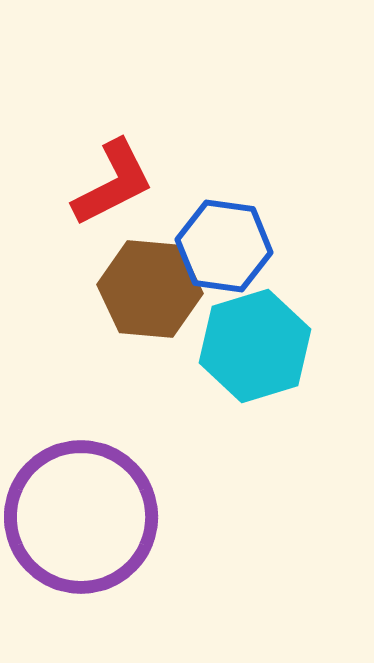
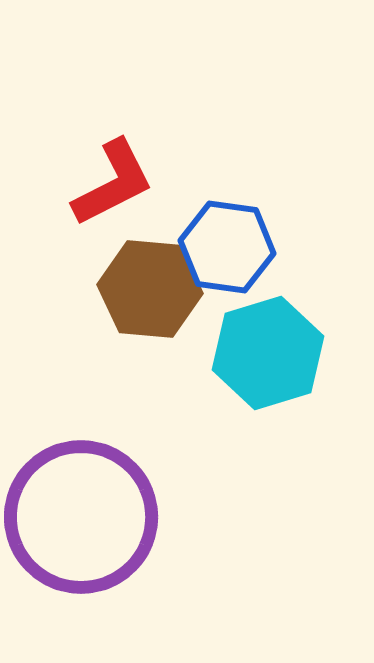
blue hexagon: moved 3 px right, 1 px down
cyan hexagon: moved 13 px right, 7 px down
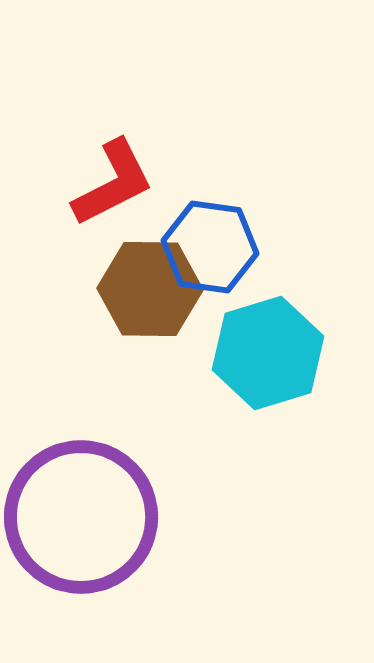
blue hexagon: moved 17 px left
brown hexagon: rotated 4 degrees counterclockwise
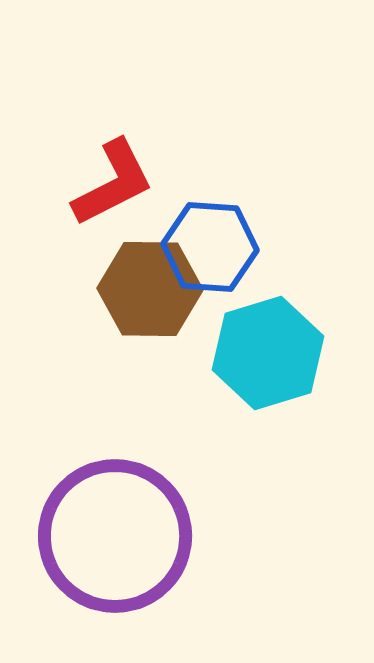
blue hexagon: rotated 4 degrees counterclockwise
purple circle: moved 34 px right, 19 px down
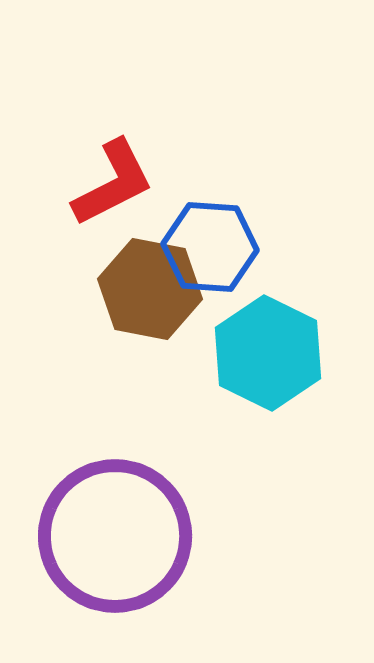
brown hexagon: rotated 10 degrees clockwise
cyan hexagon: rotated 17 degrees counterclockwise
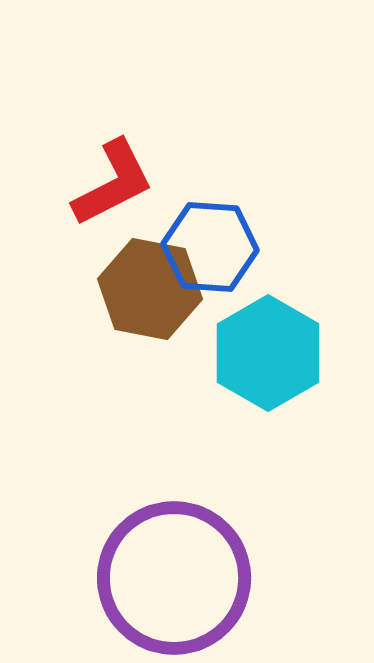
cyan hexagon: rotated 4 degrees clockwise
purple circle: moved 59 px right, 42 px down
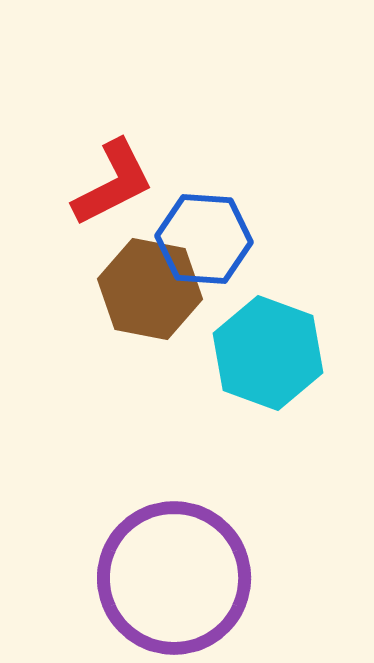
blue hexagon: moved 6 px left, 8 px up
cyan hexagon: rotated 10 degrees counterclockwise
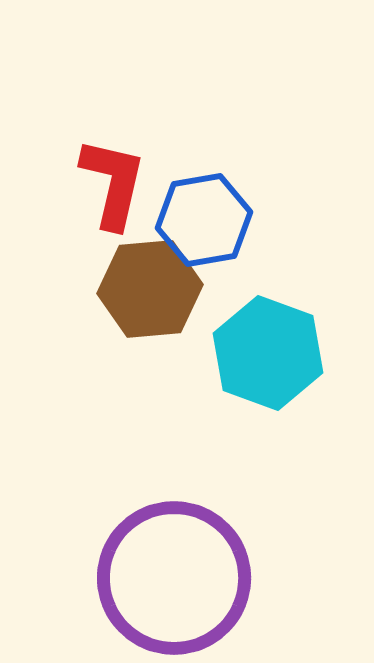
red L-shape: rotated 50 degrees counterclockwise
blue hexagon: moved 19 px up; rotated 14 degrees counterclockwise
brown hexagon: rotated 16 degrees counterclockwise
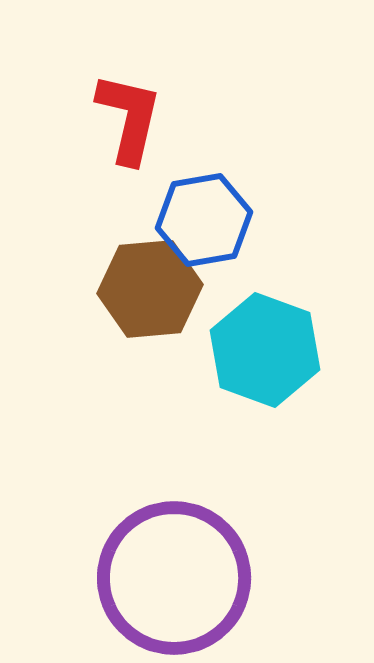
red L-shape: moved 16 px right, 65 px up
cyan hexagon: moved 3 px left, 3 px up
